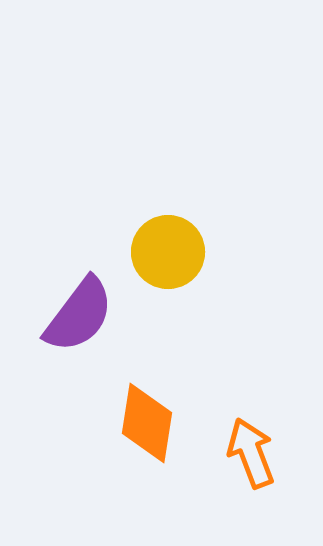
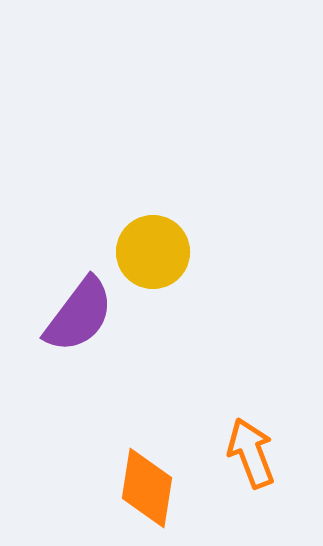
yellow circle: moved 15 px left
orange diamond: moved 65 px down
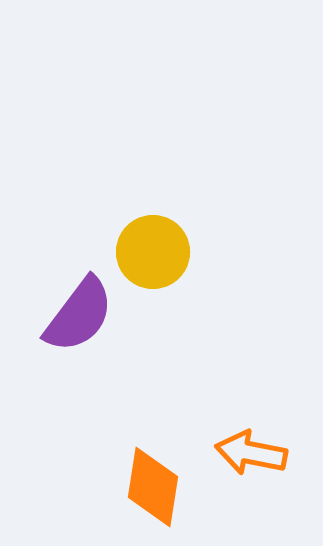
orange arrow: rotated 58 degrees counterclockwise
orange diamond: moved 6 px right, 1 px up
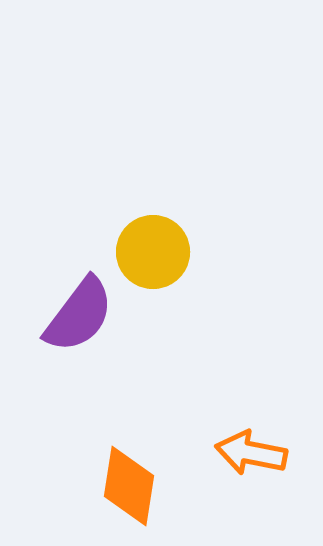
orange diamond: moved 24 px left, 1 px up
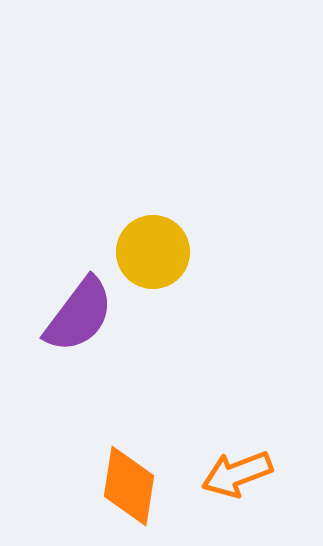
orange arrow: moved 14 px left, 21 px down; rotated 32 degrees counterclockwise
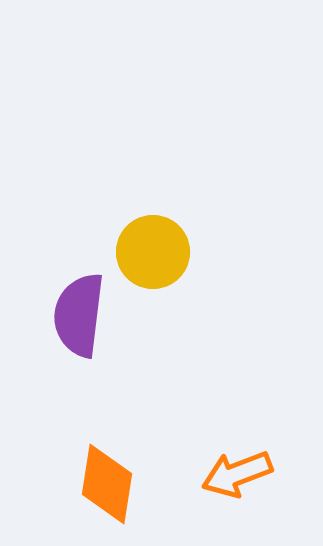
purple semicircle: rotated 150 degrees clockwise
orange diamond: moved 22 px left, 2 px up
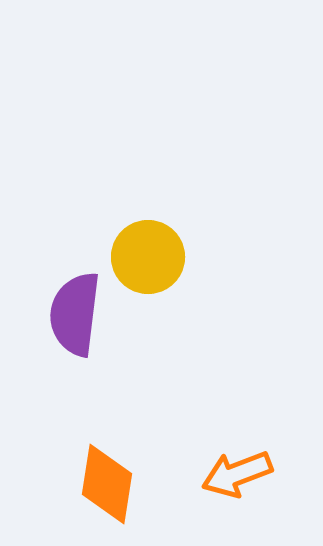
yellow circle: moved 5 px left, 5 px down
purple semicircle: moved 4 px left, 1 px up
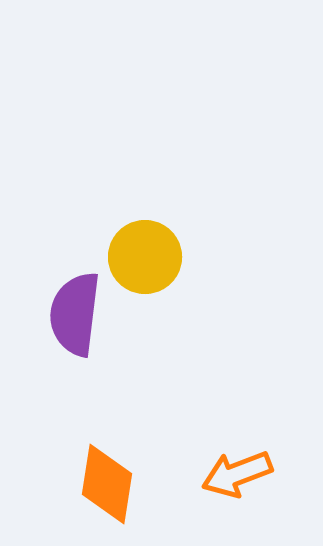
yellow circle: moved 3 px left
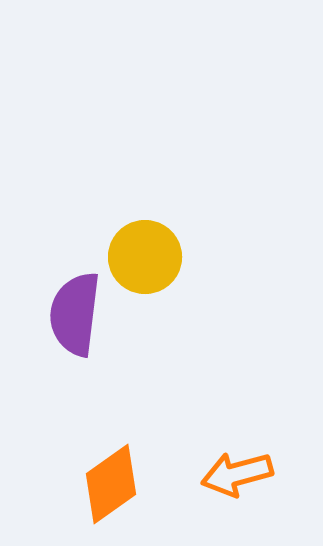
orange arrow: rotated 6 degrees clockwise
orange diamond: moved 4 px right; rotated 46 degrees clockwise
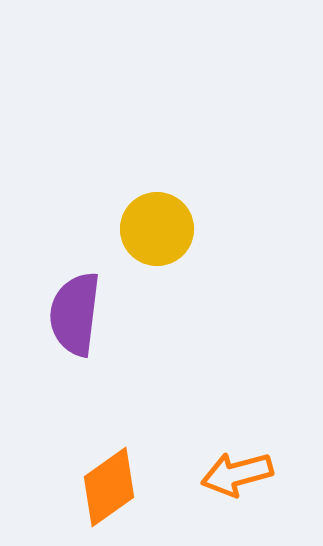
yellow circle: moved 12 px right, 28 px up
orange diamond: moved 2 px left, 3 px down
